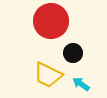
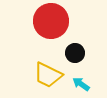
black circle: moved 2 px right
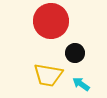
yellow trapezoid: rotated 16 degrees counterclockwise
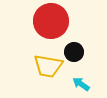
black circle: moved 1 px left, 1 px up
yellow trapezoid: moved 9 px up
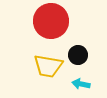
black circle: moved 4 px right, 3 px down
cyan arrow: rotated 24 degrees counterclockwise
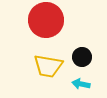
red circle: moved 5 px left, 1 px up
black circle: moved 4 px right, 2 px down
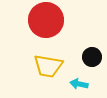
black circle: moved 10 px right
cyan arrow: moved 2 px left
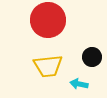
red circle: moved 2 px right
yellow trapezoid: rotated 16 degrees counterclockwise
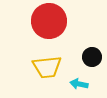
red circle: moved 1 px right, 1 px down
yellow trapezoid: moved 1 px left, 1 px down
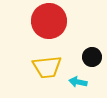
cyan arrow: moved 1 px left, 2 px up
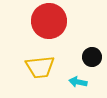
yellow trapezoid: moved 7 px left
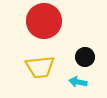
red circle: moved 5 px left
black circle: moved 7 px left
